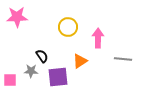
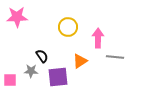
gray line: moved 8 px left, 2 px up
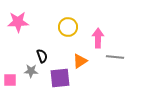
pink star: moved 1 px right, 5 px down
black semicircle: rotated 16 degrees clockwise
purple square: moved 2 px right, 1 px down
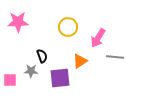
pink arrow: rotated 150 degrees counterclockwise
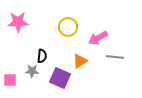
pink arrow: rotated 30 degrees clockwise
black semicircle: rotated 24 degrees clockwise
gray star: moved 1 px right
purple square: rotated 30 degrees clockwise
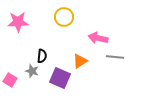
yellow circle: moved 4 px left, 10 px up
pink arrow: rotated 42 degrees clockwise
gray star: rotated 16 degrees clockwise
pink square: rotated 32 degrees clockwise
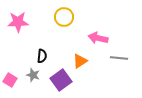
gray line: moved 4 px right, 1 px down
gray star: moved 1 px right, 4 px down
purple square: moved 1 px right, 2 px down; rotated 30 degrees clockwise
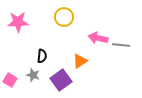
gray line: moved 2 px right, 13 px up
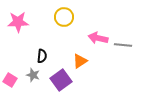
gray line: moved 2 px right
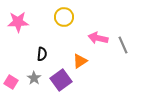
gray line: rotated 60 degrees clockwise
black semicircle: moved 2 px up
gray star: moved 1 px right, 3 px down; rotated 16 degrees clockwise
pink square: moved 1 px right, 2 px down
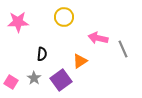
gray line: moved 4 px down
